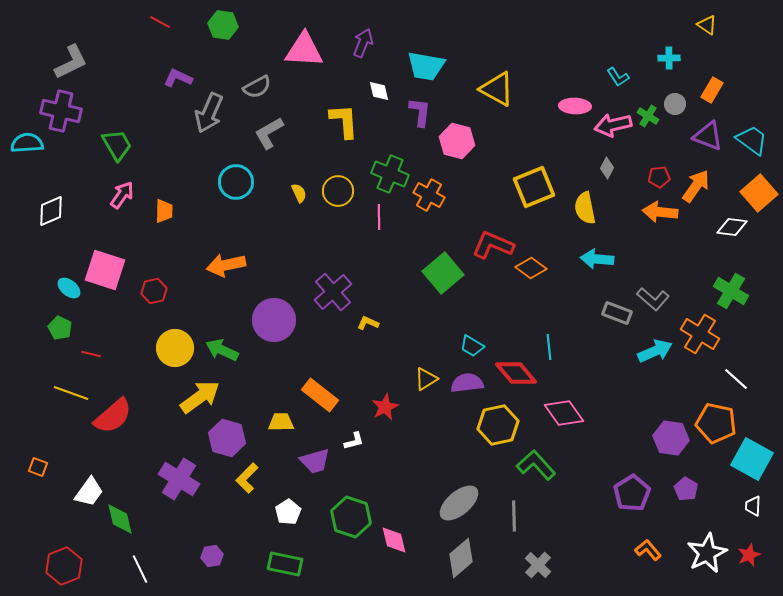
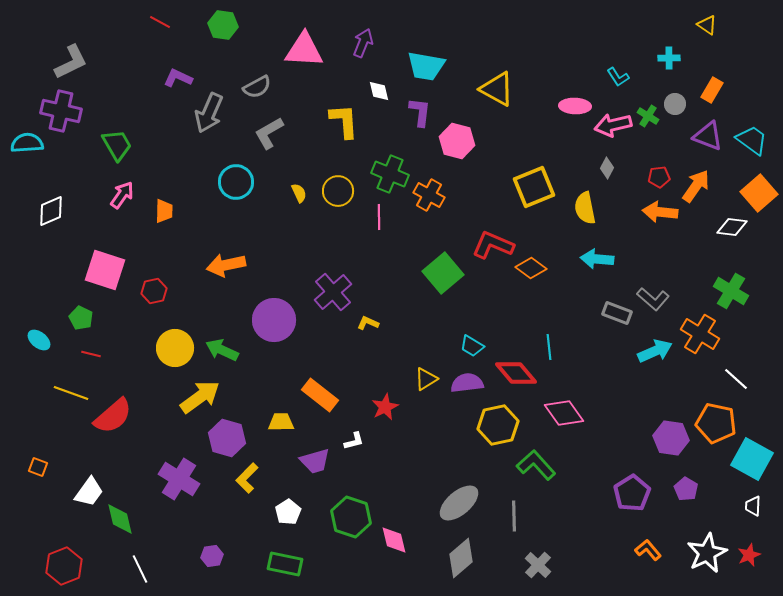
cyan ellipse at (69, 288): moved 30 px left, 52 px down
green pentagon at (60, 328): moved 21 px right, 10 px up
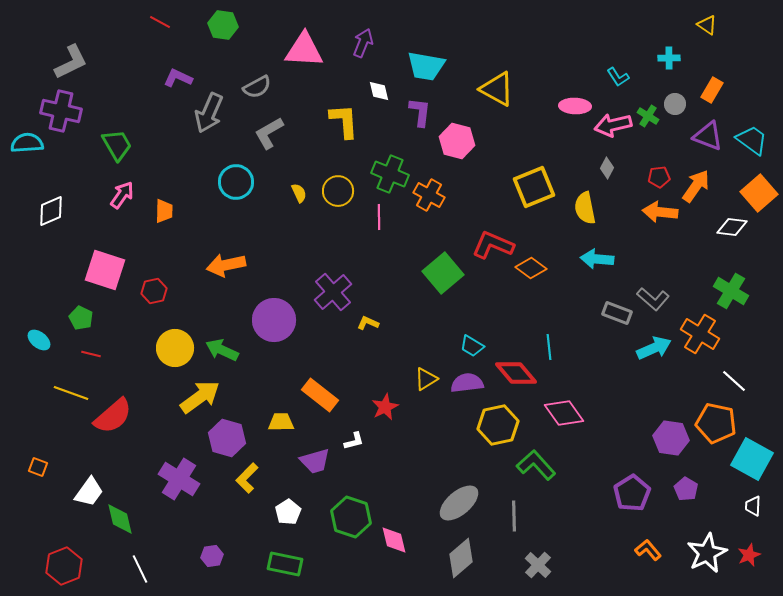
cyan arrow at (655, 351): moved 1 px left, 3 px up
white line at (736, 379): moved 2 px left, 2 px down
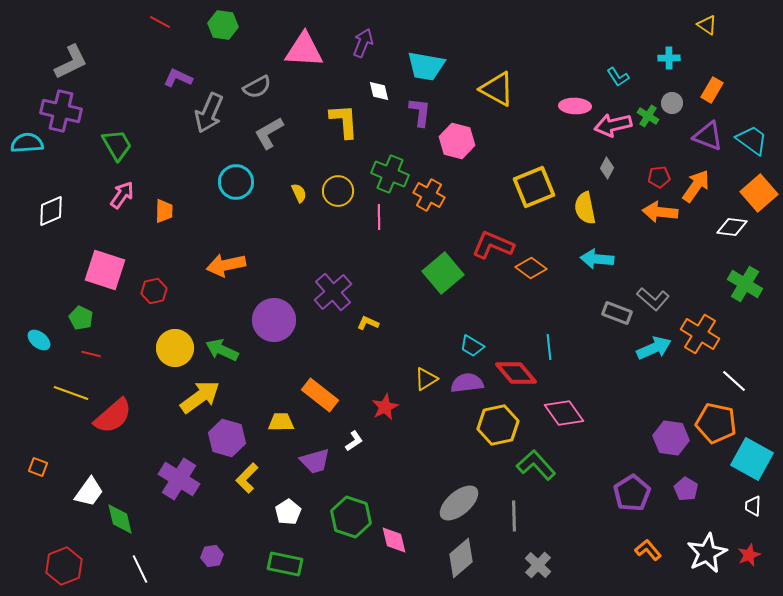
gray circle at (675, 104): moved 3 px left, 1 px up
green cross at (731, 291): moved 14 px right, 7 px up
white L-shape at (354, 441): rotated 20 degrees counterclockwise
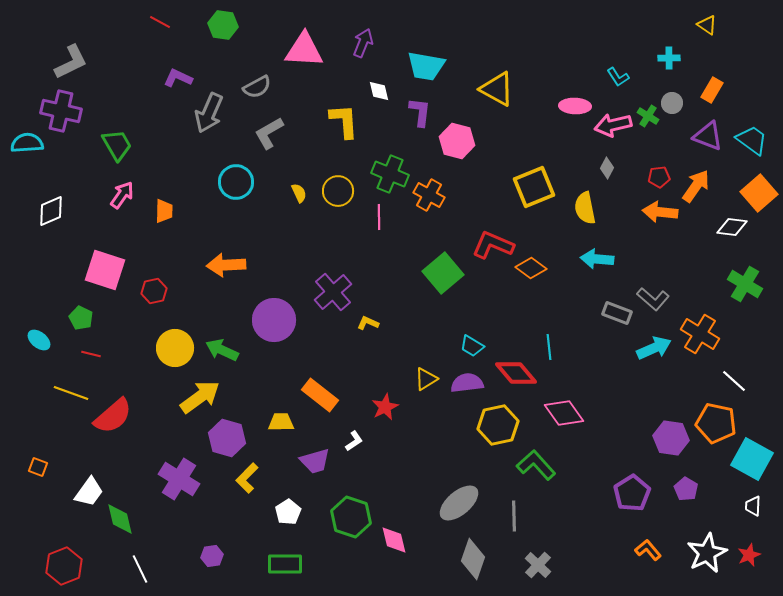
orange arrow at (226, 265): rotated 9 degrees clockwise
gray diamond at (461, 558): moved 12 px right, 1 px down; rotated 30 degrees counterclockwise
green rectangle at (285, 564): rotated 12 degrees counterclockwise
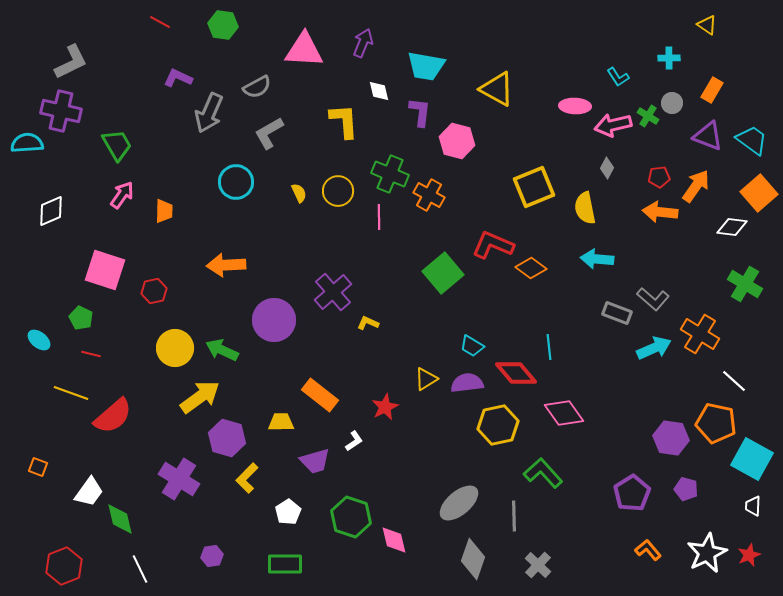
green L-shape at (536, 465): moved 7 px right, 8 px down
purple pentagon at (686, 489): rotated 15 degrees counterclockwise
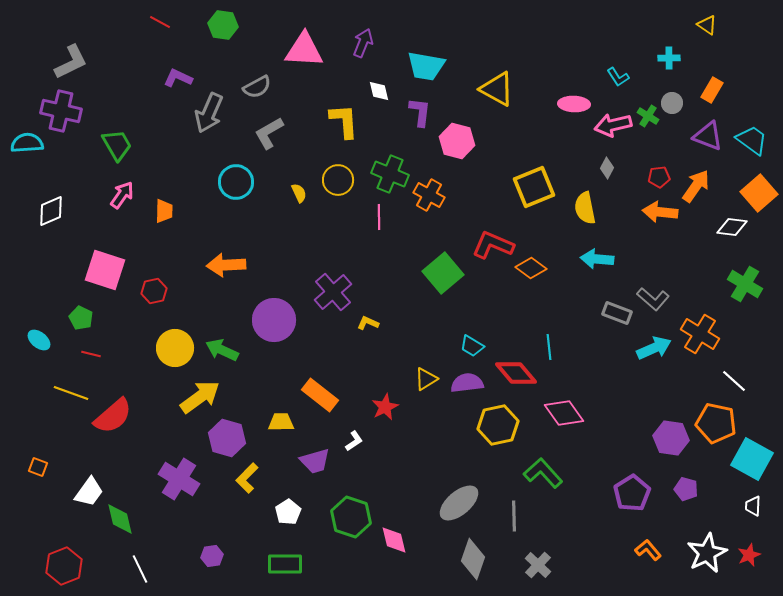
pink ellipse at (575, 106): moved 1 px left, 2 px up
yellow circle at (338, 191): moved 11 px up
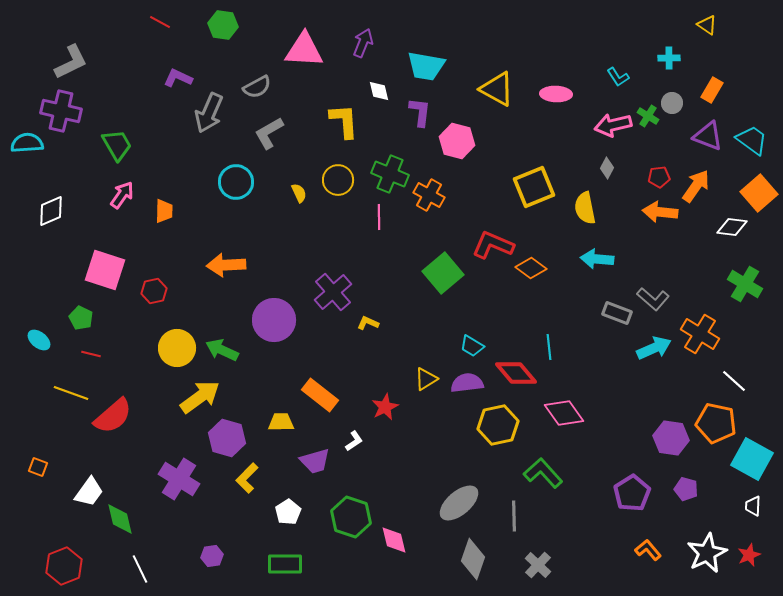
pink ellipse at (574, 104): moved 18 px left, 10 px up
yellow circle at (175, 348): moved 2 px right
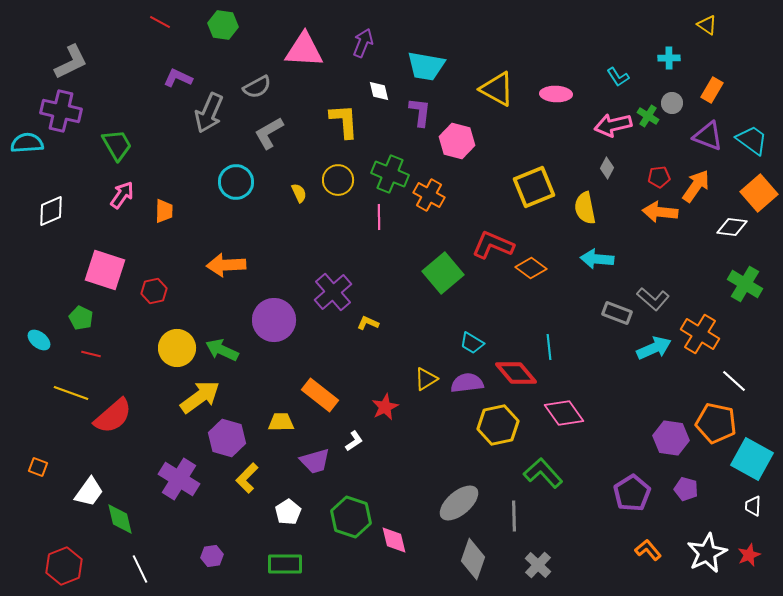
cyan trapezoid at (472, 346): moved 3 px up
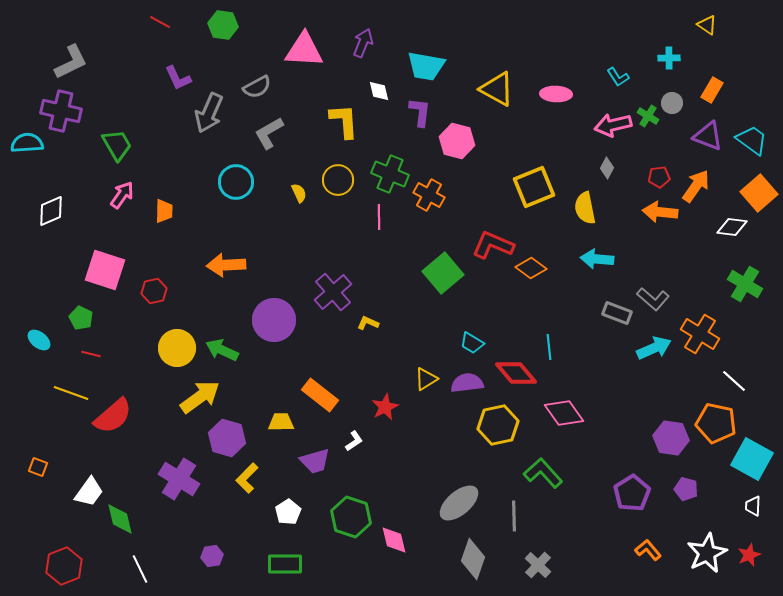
purple L-shape at (178, 78): rotated 140 degrees counterclockwise
